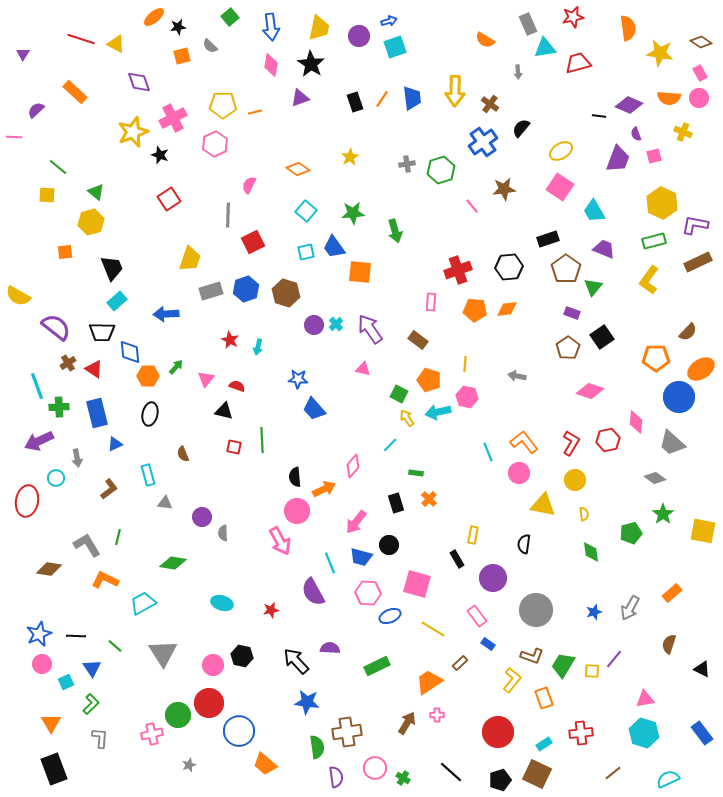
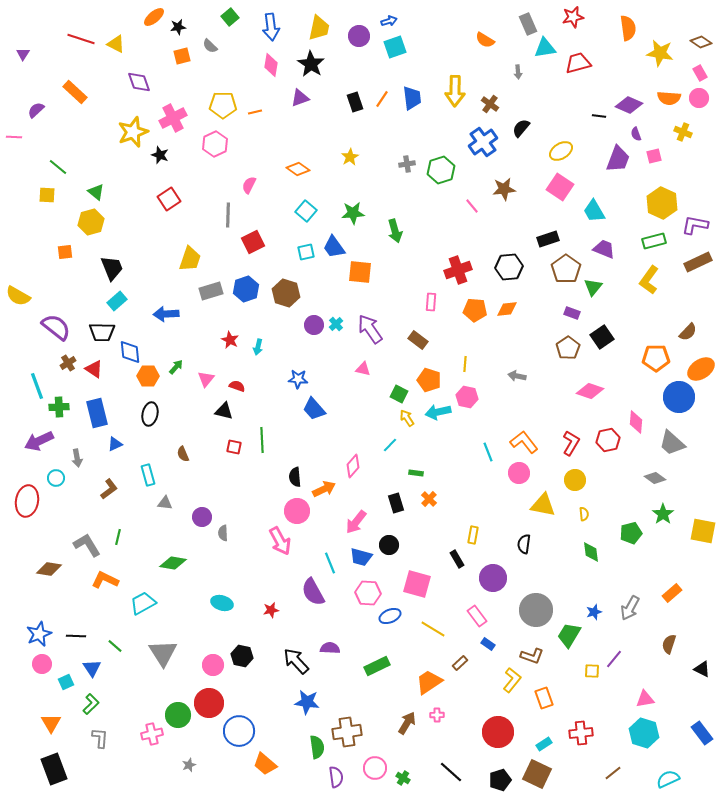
green trapezoid at (563, 665): moved 6 px right, 30 px up
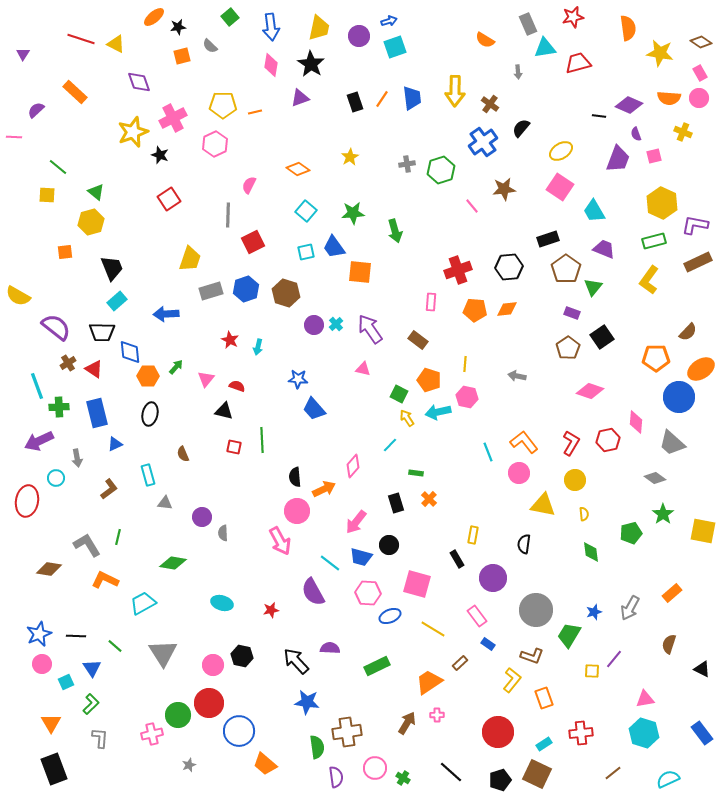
cyan line at (330, 563): rotated 30 degrees counterclockwise
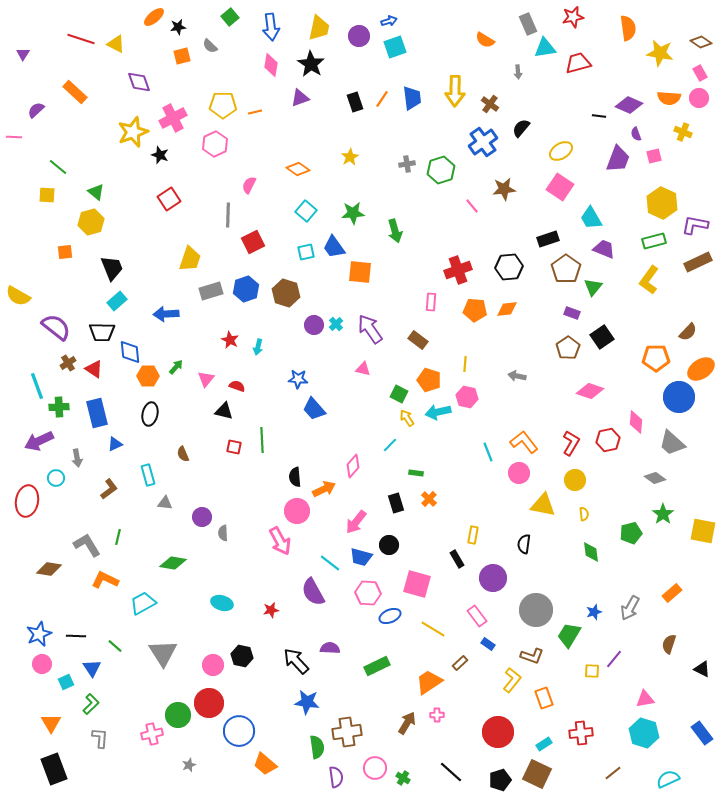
cyan trapezoid at (594, 211): moved 3 px left, 7 px down
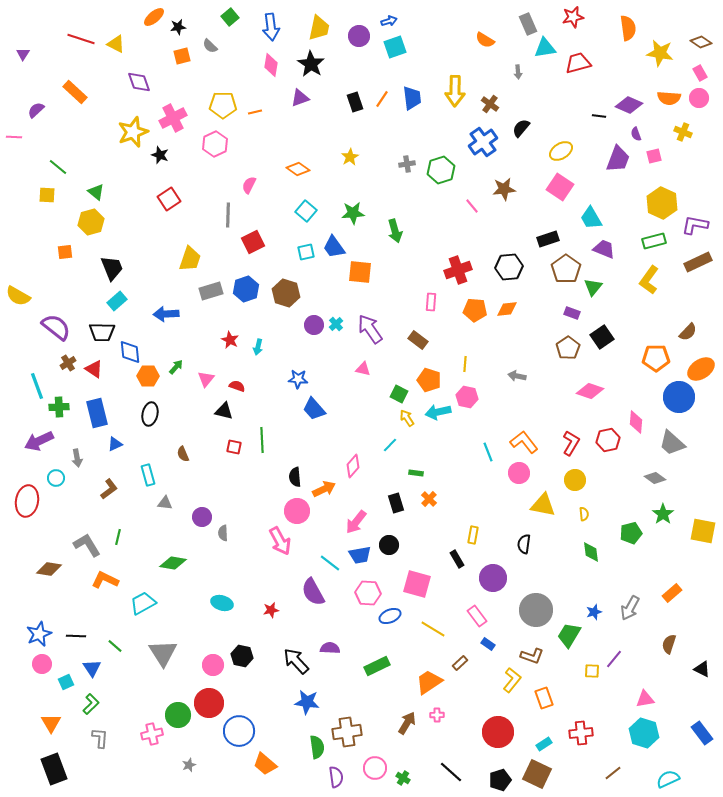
blue trapezoid at (361, 557): moved 1 px left, 2 px up; rotated 25 degrees counterclockwise
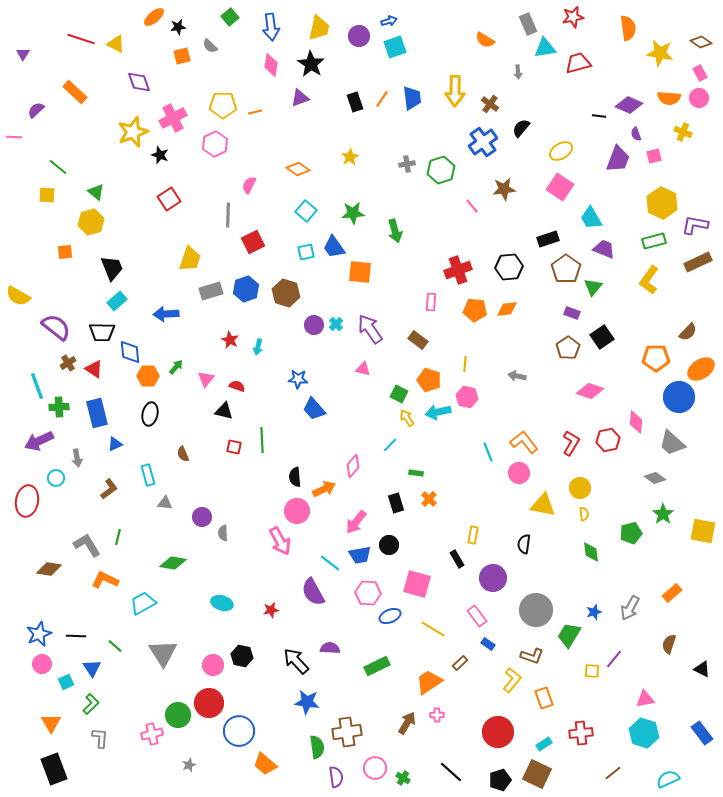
yellow circle at (575, 480): moved 5 px right, 8 px down
